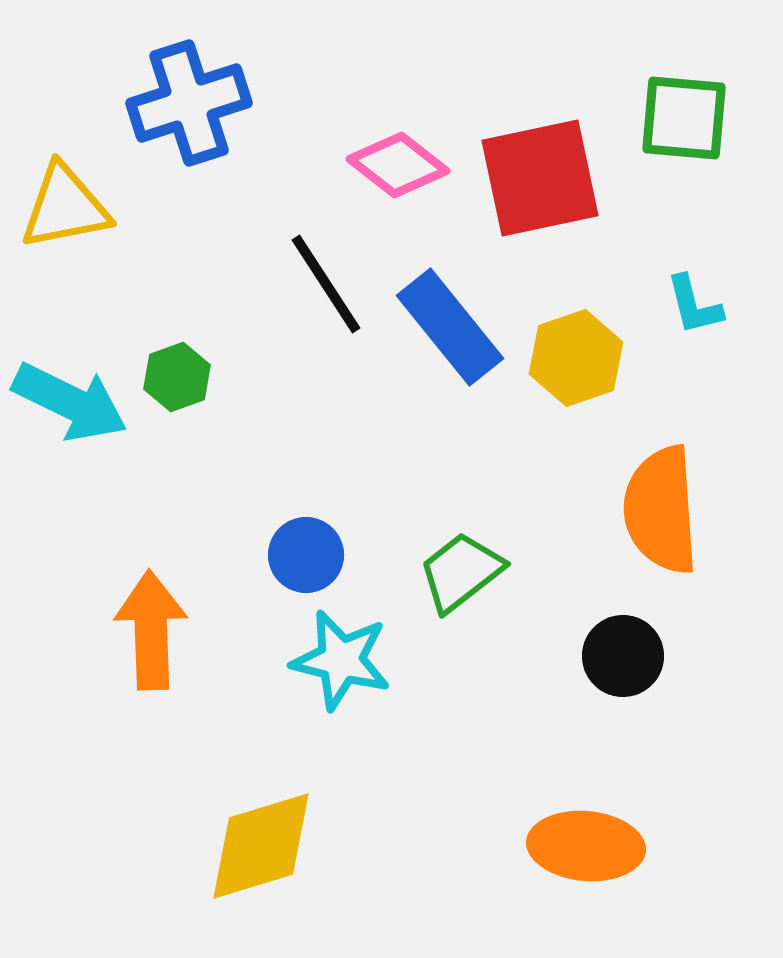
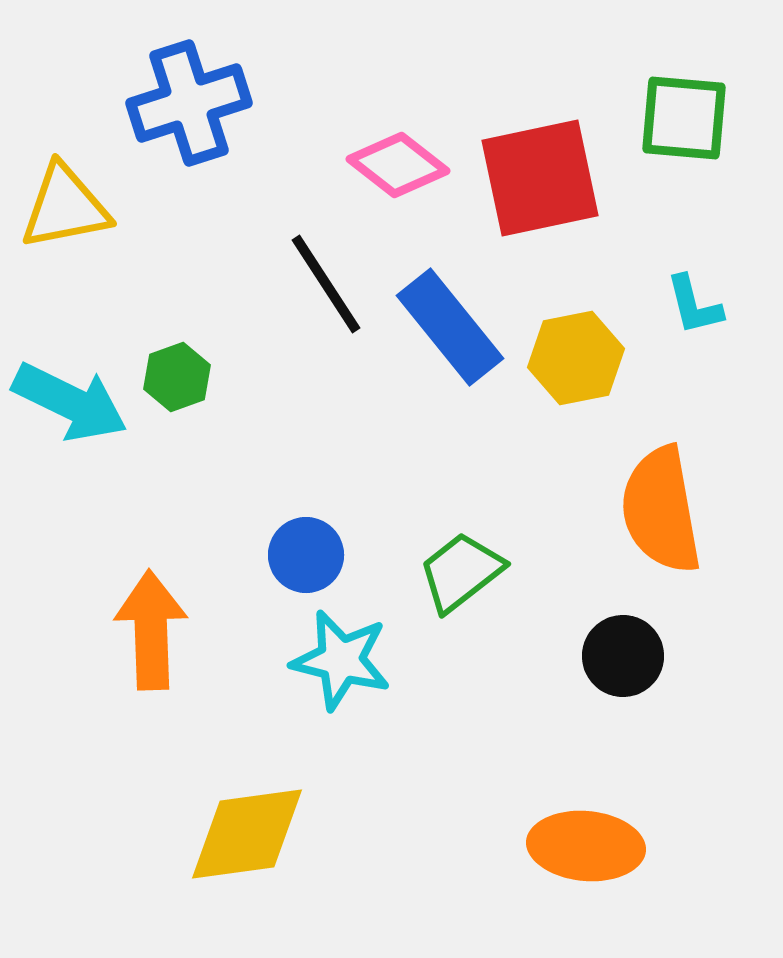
yellow hexagon: rotated 8 degrees clockwise
orange semicircle: rotated 6 degrees counterclockwise
yellow diamond: moved 14 px left, 12 px up; rotated 9 degrees clockwise
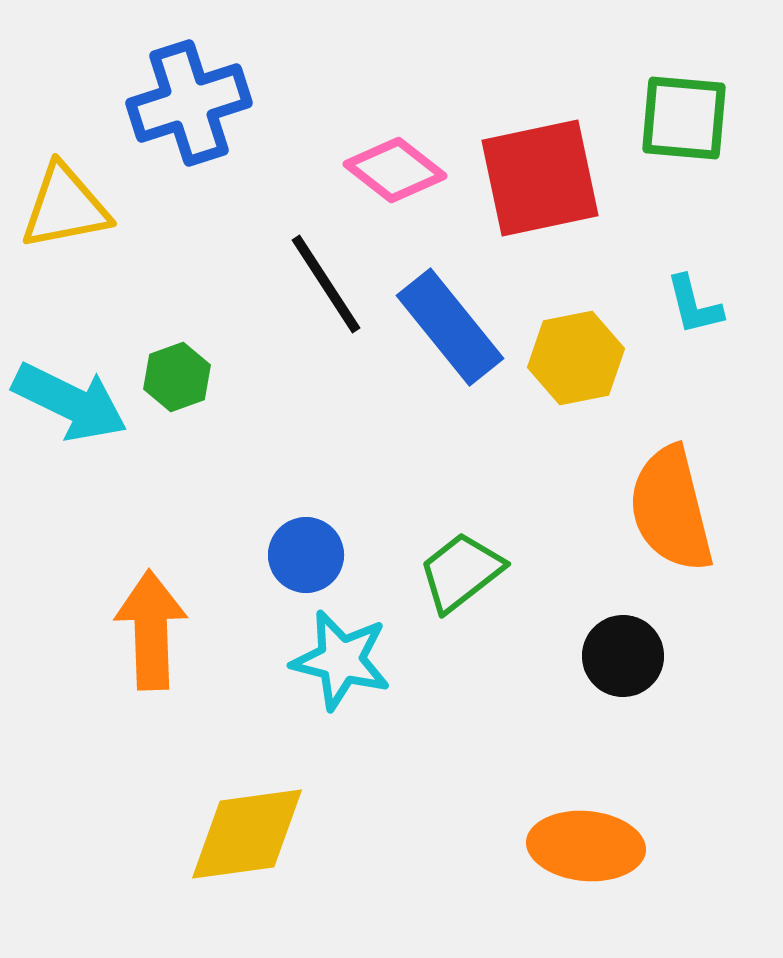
pink diamond: moved 3 px left, 5 px down
orange semicircle: moved 10 px right, 1 px up; rotated 4 degrees counterclockwise
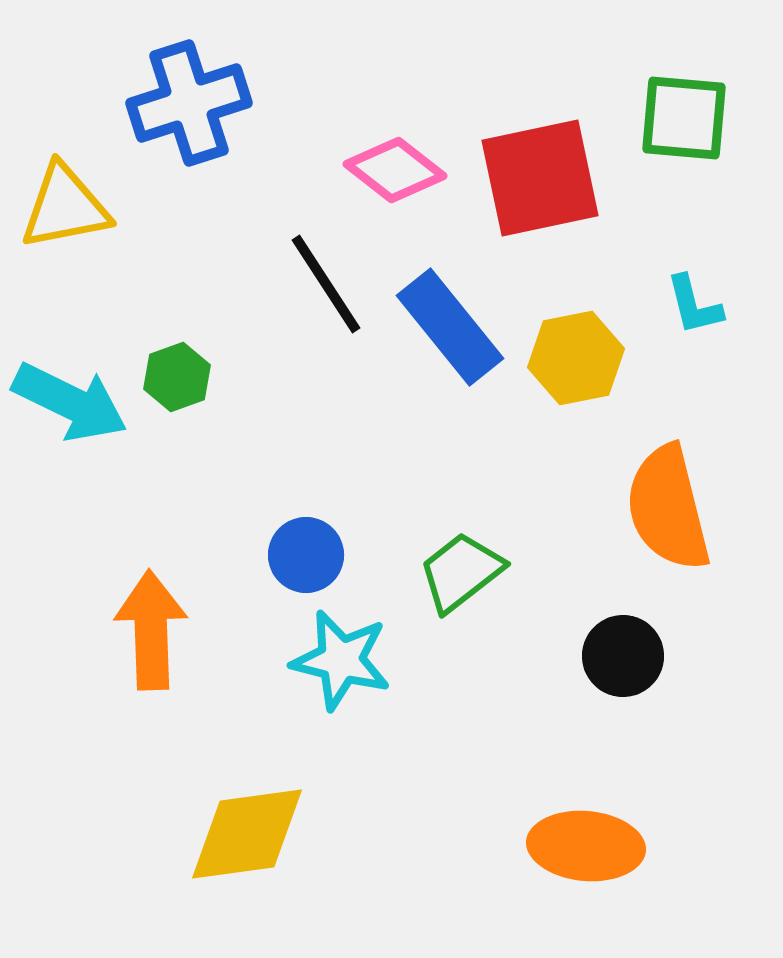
orange semicircle: moved 3 px left, 1 px up
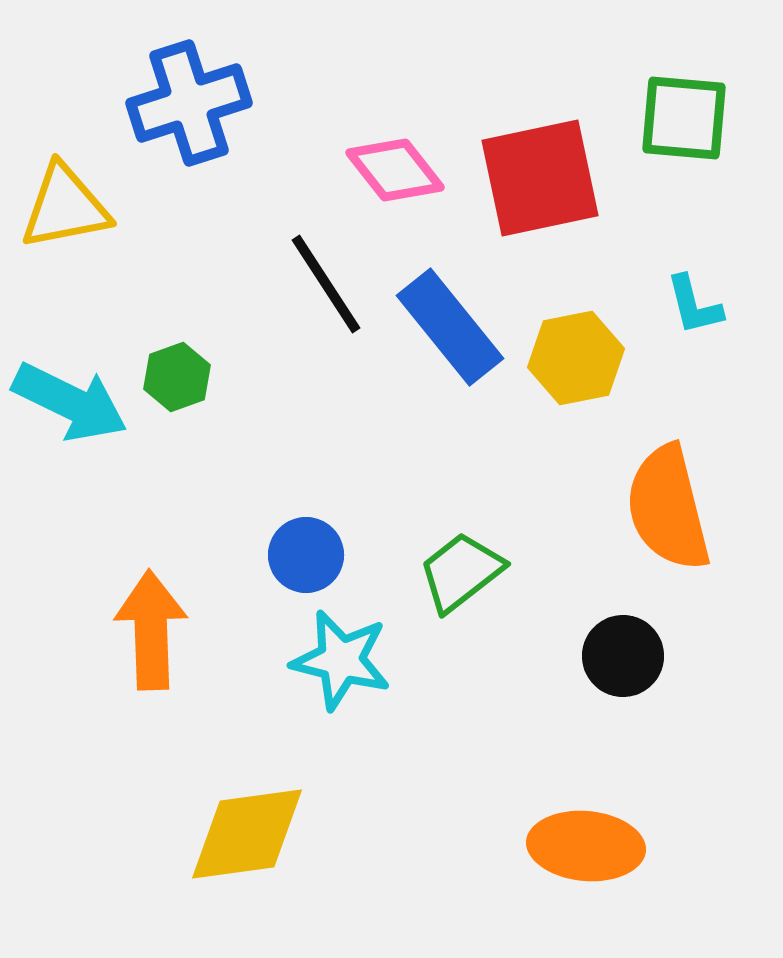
pink diamond: rotated 14 degrees clockwise
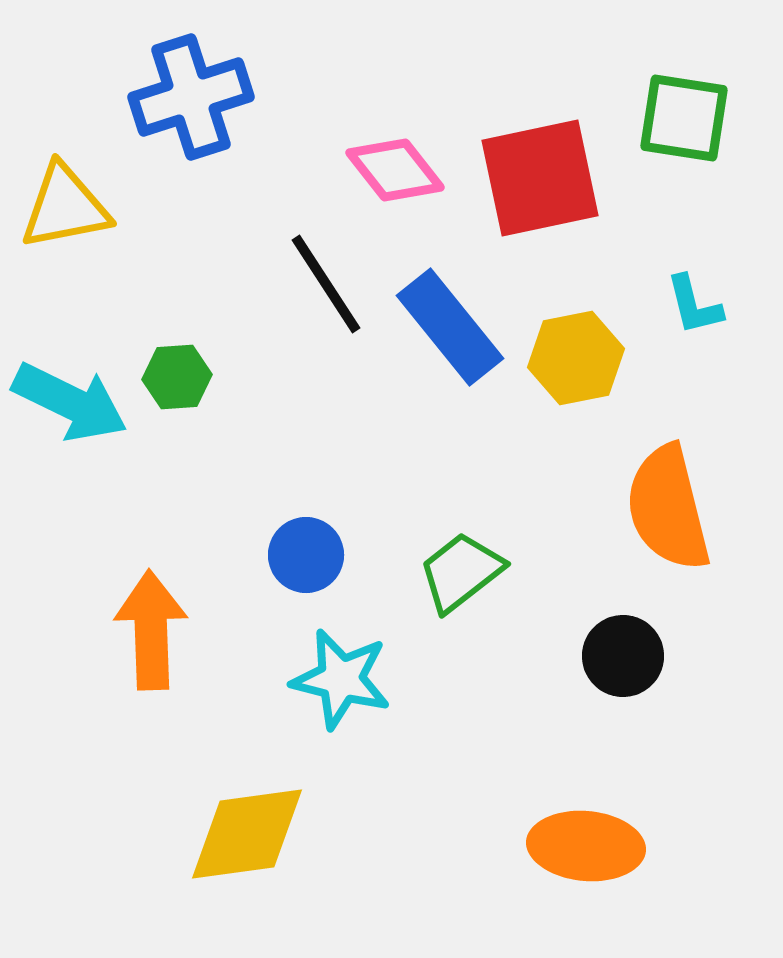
blue cross: moved 2 px right, 6 px up
green square: rotated 4 degrees clockwise
green hexagon: rotated 16 degrees clockwise
cyan star: moved 19 px down
